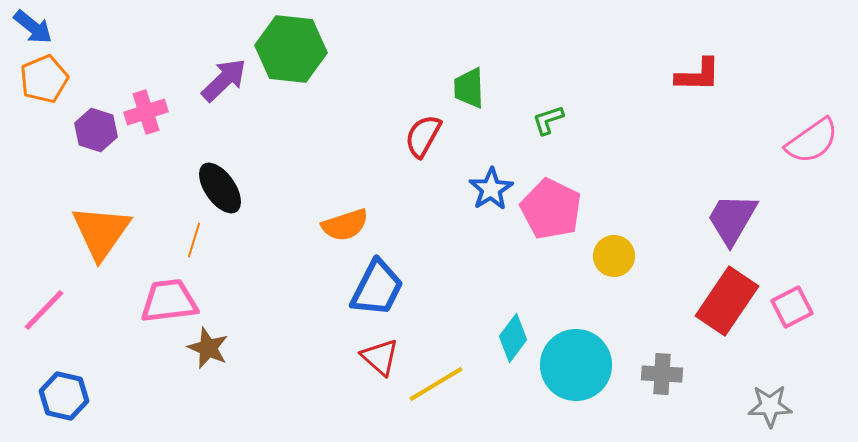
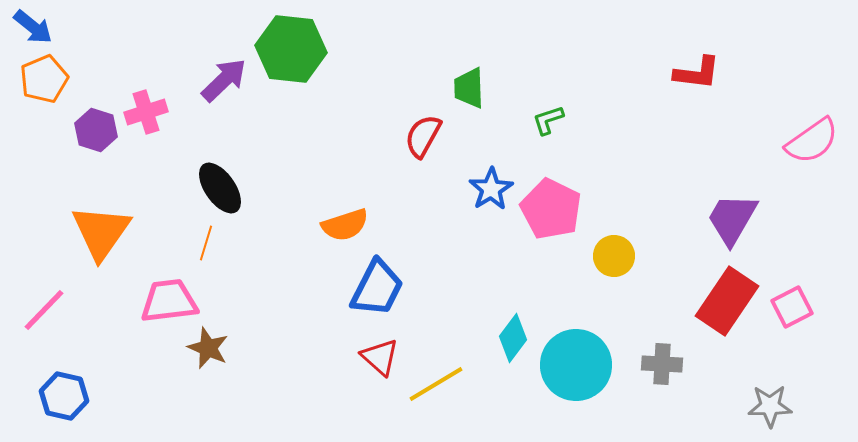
red L-shape: moved 1 px left, 2 px up; rotated 6 degrees clockwise
orange line: moved 12 px right, 3 px down
gray cross: moved 10 px up
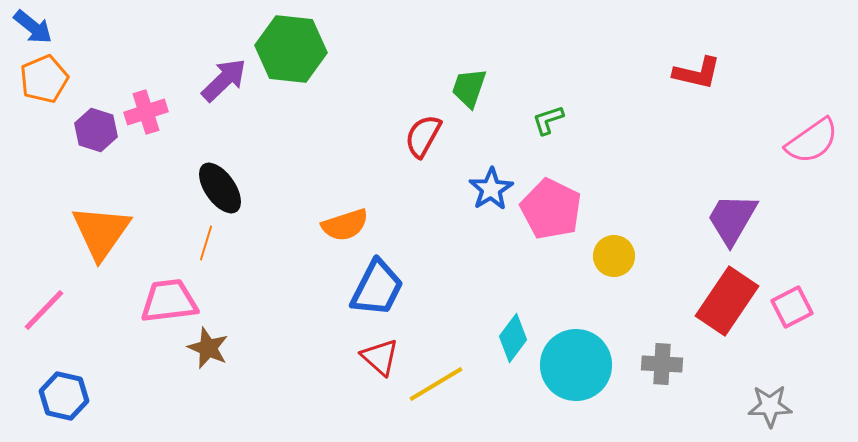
red L-shape: rotated 6 degrees clockwise
green trapezoid: rotated 21 degrees clockwise
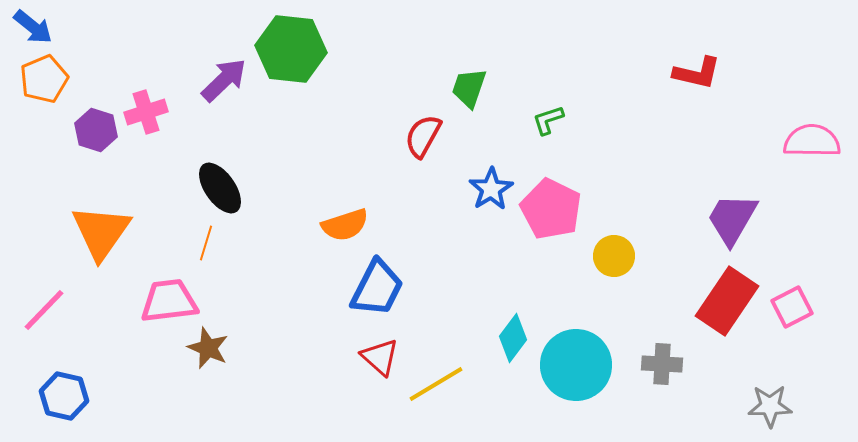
pink semicircle: rotated 144 degrees counterclockwise
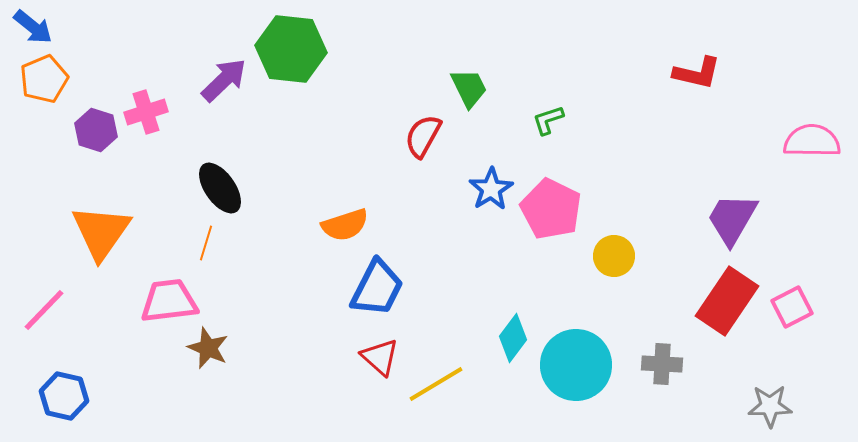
green trapezoid: rotated 135 degrees clockwise
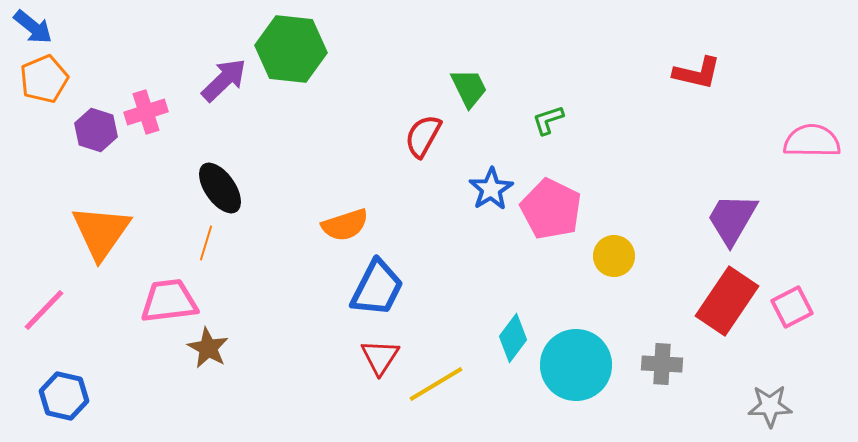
brown star: rotated 6 degrees clockwise
red triangle: rotated 21 degrees clockwise
